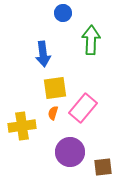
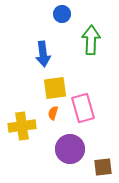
blue circle: moved 1 px left, 1 px down
pink rectangle: rotated 56 degrees counterclockwise
purple circle: moved 3 px up
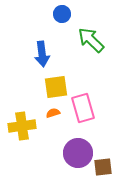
green arrow: rotated 48 degrees counterclockwise
blue arrow: moved 1 px left
yellow square: moved 1 px right, 1 px up
orange semicircle: rotated 56 degrees clockwise
purple circle: moved 8 px right, 4 px down
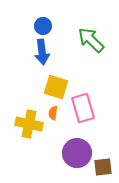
blue circle: moved 19 px left, 12 px down
blue arrow: moved 2 px up
yellow square: rotated 25 degrees clockwise
orange semicircle: rotated 64 degrees counterclockwise
yellow cross: moved 7 px right, 2 px up; rotated 20 degrees clockwise
purple circle: moved 1 px left
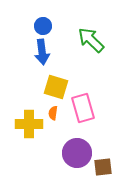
yellow cross: rotated 12 degrees counterclockwise
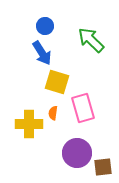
blue circle: moved 2 px right
blue arrow: moved 1 px down; rotated 25 degrees counterclockwise
yellow square: moved 1 px right, 5 px up
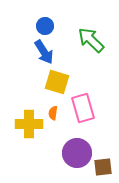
blue arrow: moved 2 px right, 1 px up
